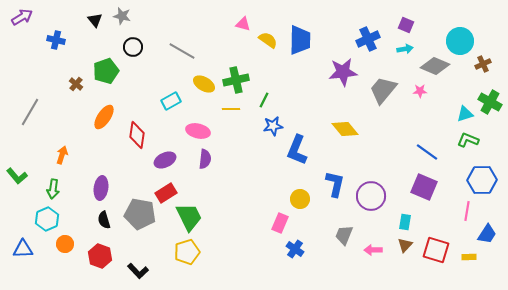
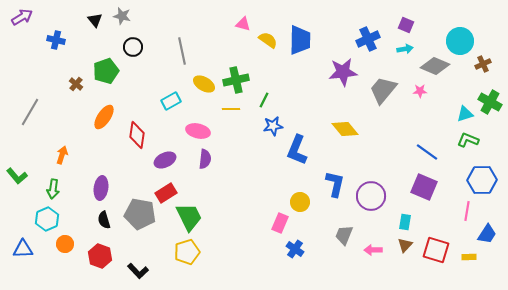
gray line at (182, 51): rotated 48 degrees clockwise
yellow circle at (300, 199): moved 3 px down
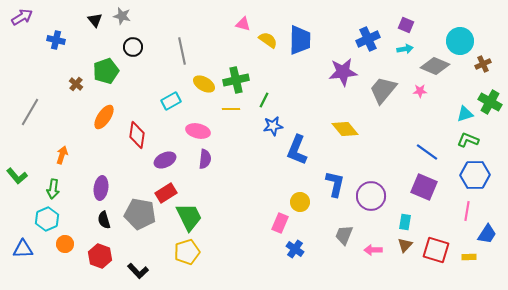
blue hexagon at (482, 180): moved 7 px left, 5 px up
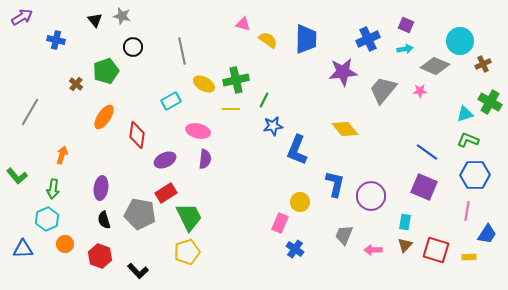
blue trapezoid at (300, 40): moved 6 px right, 1 px up
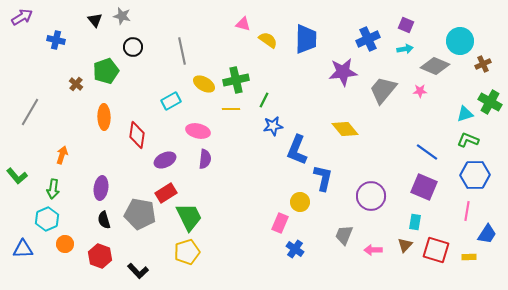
orange ellipse at (104, 117): rotated 35 degrees counterclockwise
blue L-shape at (335, 184): moved 12 px left, 6 px up
cyan rectangle at (405, 222): moved 10 px right
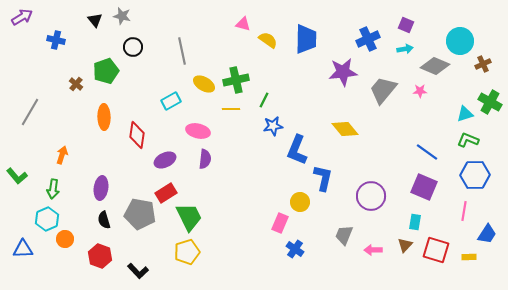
pink line at (467, 211): moved 3 px left
orange circle at (65, 244): moved 5 px up
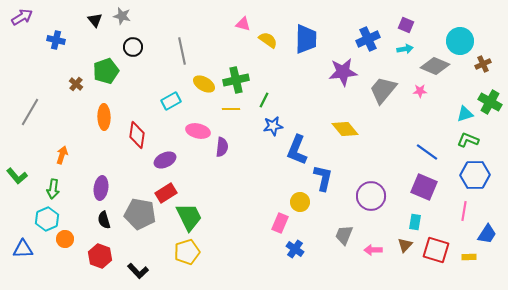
purple semicircle at (205, 159): moved 17 px right, 12 px up
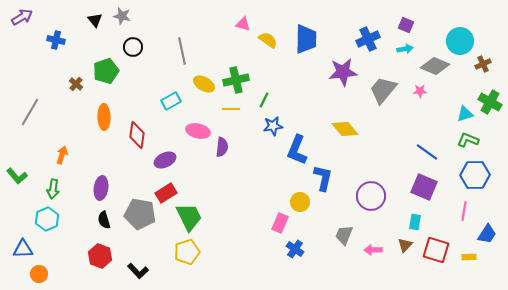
orange circle at (65, 239): moved 26 px left, 35 px down
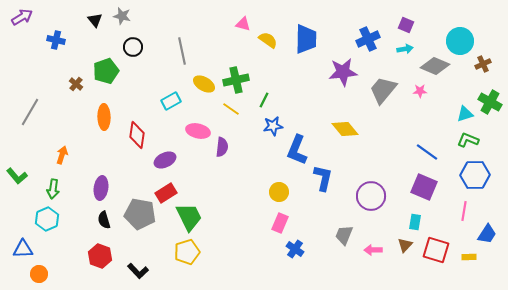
yellow line at (231, 109): rotated 36 degrees clockwise
yellow circle at (300, 202): moved 21 px left, 10 px up
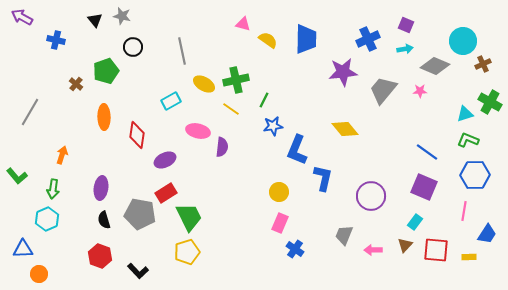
purple arrow at (22, 17): rotated 120 degrees counterclockwise
cyan circle at (460, 41): moved 3 px right
cyan rectangle at (415, 222): rotated 28 degrees clockwise
red square at (436, 250): rotated 12 degrees counterclockwise
